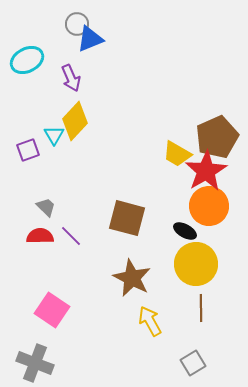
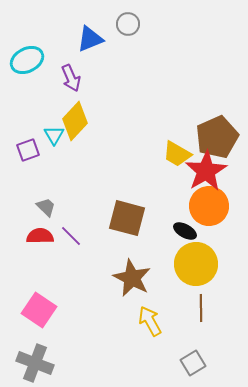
gray circle: moved 51 px right
pink square: moved 13 px left
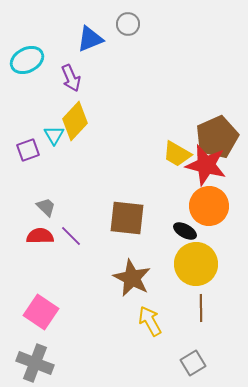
red star: moved 6 px up; rotated 27 degrees counterclockwise
brown square: rotated 9 degrees counterclockwise
pink square: moved 2 px right, 2 px down
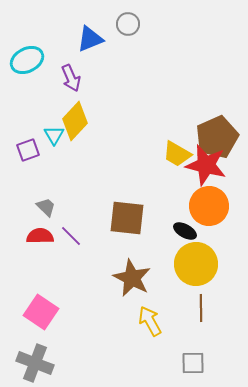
gray square: rotated 30 degrees clockwise
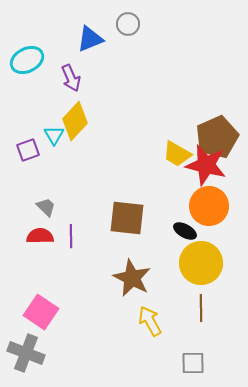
purple line: rotated 45 degrees clockwise
yellow circle: moved 5 px right, 1 px up
gray cross: moved 9 px left, 10 px up
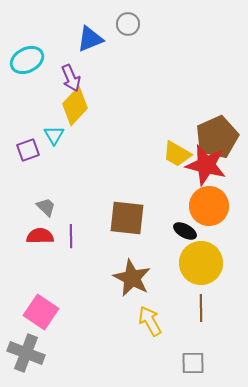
yellow diamond: moved 15 px up
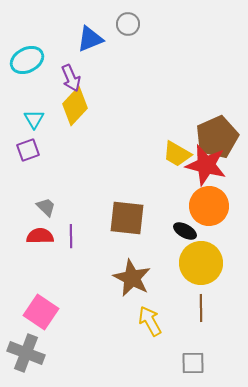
cyan triangle: moved 20 px left, 16 px up
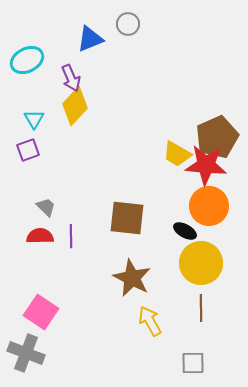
red star: rotated 9 degrees counterclockwise
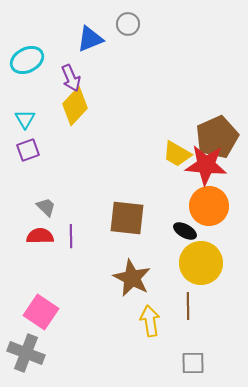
cyan triangle: moved 9 px left
brown line: moved 13 px left, 2 px up
yellow arrow: rotated 20 degrees clockwise
